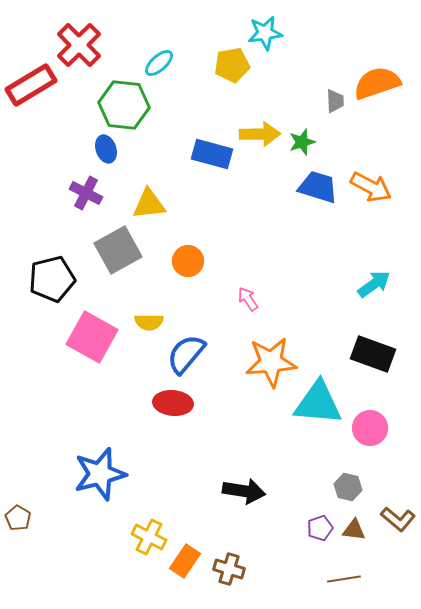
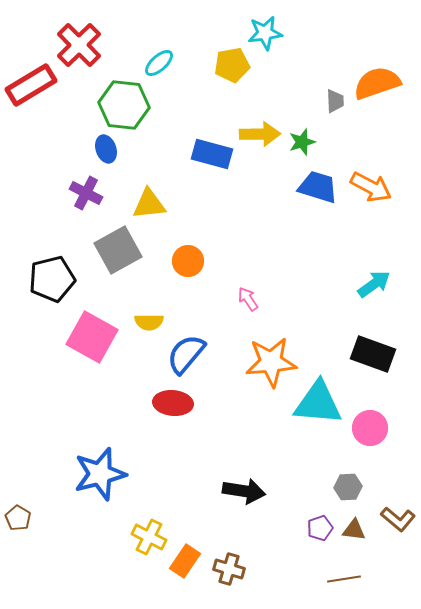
gray hexagon: rotated 16 degrees counterclockwise
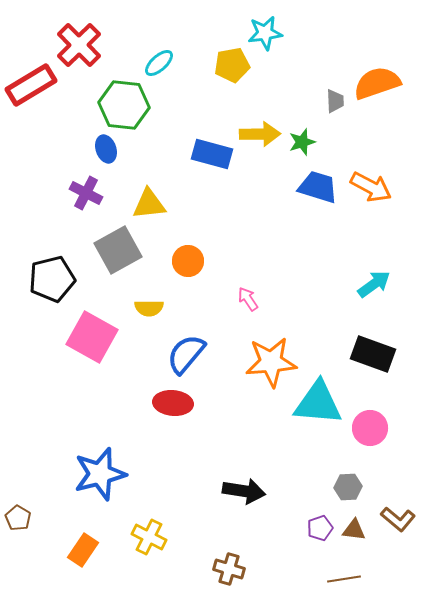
yellow semicircle: moved 14 px up
orange rectangle: moved 102 px left, 11 px up
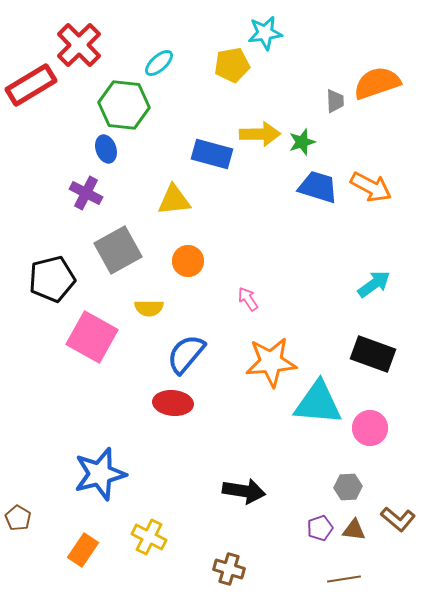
yellow triangle: moved 25 px right, 4 px up
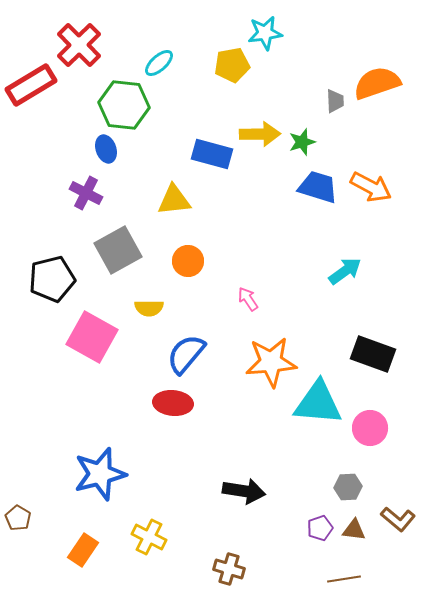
cyan arrow: moved 29 px left, 13 px up
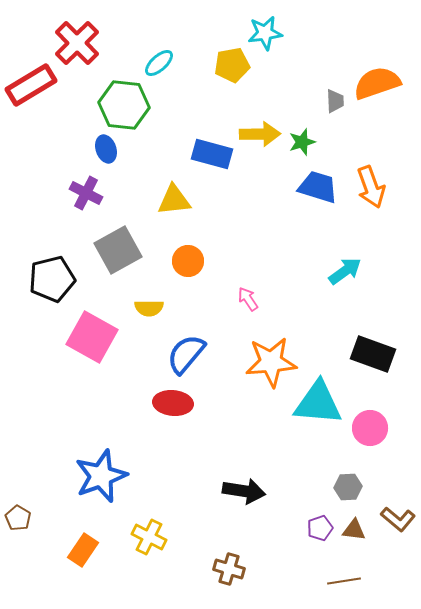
red cross: moved 2 px left, 2 px up
orange arrow: rotated 42 degrees clockwise
blue star: moved 1 px right, 2 px down; rotated 6 degrees counterclockwise
brown line: moved 2 px down
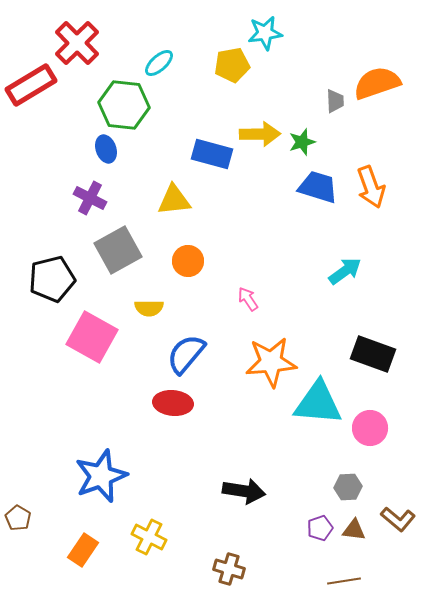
purple cross: moved 4 px right, 5 px down
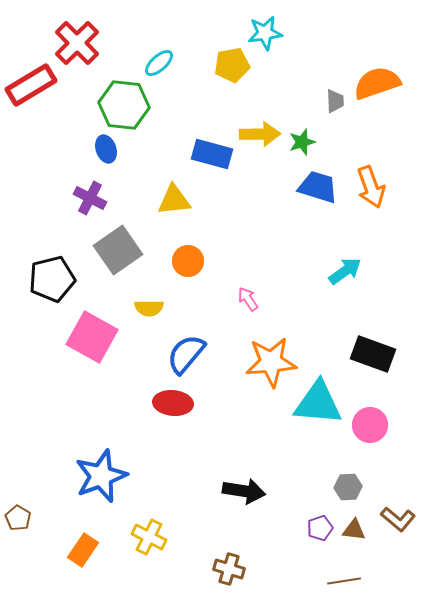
gray square: rotated 6 degrees counterclockwise
pink circle: moved 3 px up
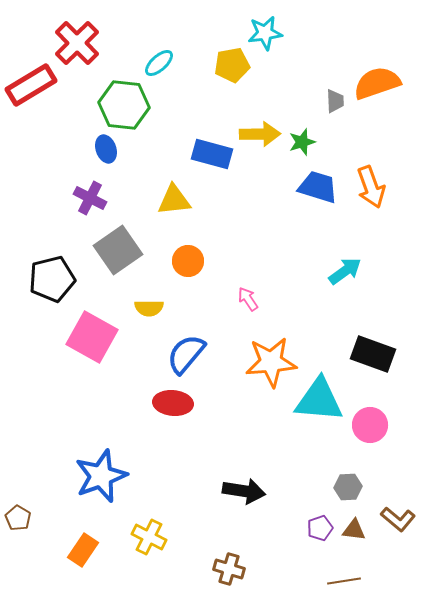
cyan triangle: moved 1 px right, 3 px up
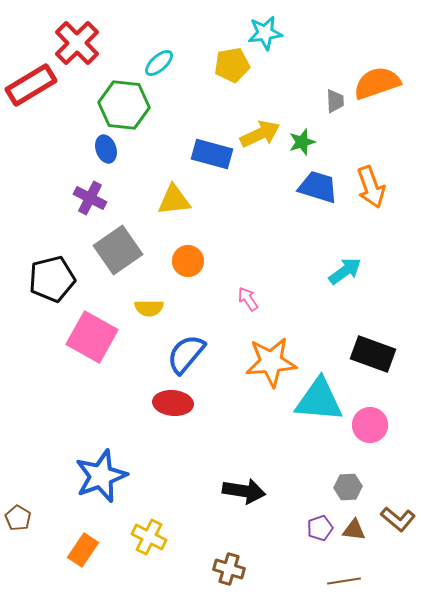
yellow arrow: rotated 24 degrees counterclockwise
